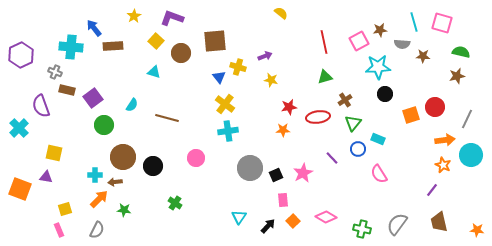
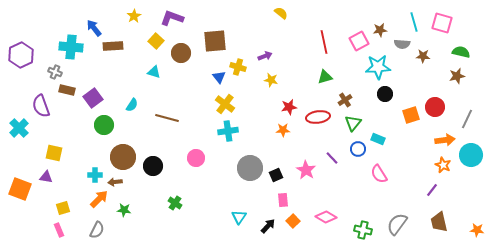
pink star at (303, 173): moved 3 px right, 3 px up; rotated 12 degrees counterclockwise
yellow square at (65, 209): moved 2 px left, 1 px up
green cross at (362, 229): moved 1 px right, 1 px down
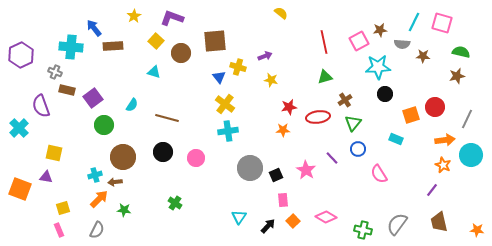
cyan line at (414, 22): rotated 42 degrees clockwise
cyan rectangle at (378, 139): moved 18 px right
black circle at (153, 166): moved 10 px right, 14 px up
cyan cross at (95, 175): rotated 16 degrees counterclockwise
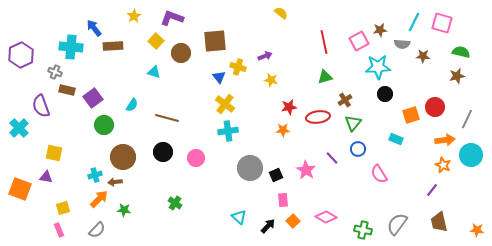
cyan triangle at (239, 217): rotated 21 degrees counterclockwise
gray semicircle at (97, 230): rotated 18 degrees clockwise
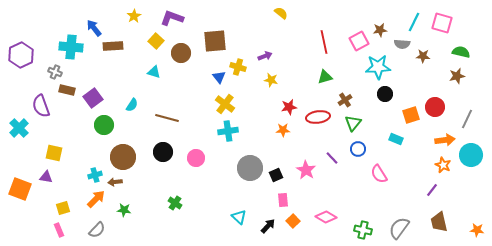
orange arrow at (99, 199): moved 3 px left
gray semicircle at (397, 224): moved 2 px right, 4 px down
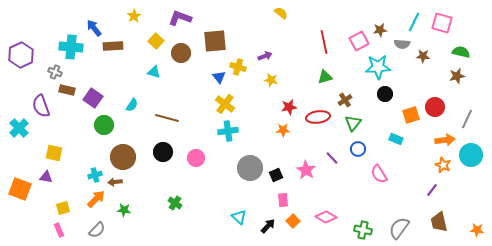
purple L-shape at (172, 18): moved 8 px right
purple square at (93, 98): rotated 18 degrees counterclockwise
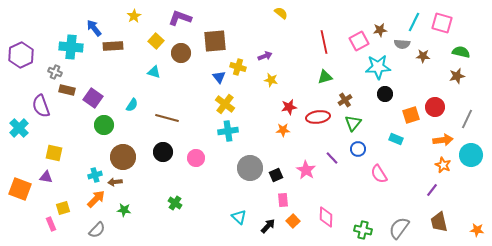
orange arrow at (445, 140): moved 2 px left
pink diamond at (326, 217): rotated 60 degrees clockwise
pink rectangle at (59, 230): moved 8 px left, 6 px up
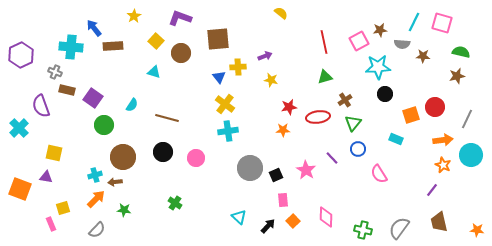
brown square at (215, 41): moved 3 px right, 2 px up
yellow cross at (238, 67): rotated 21 degrees counterclockwise
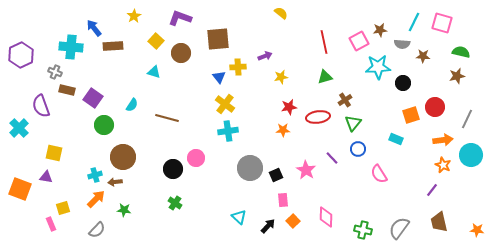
yellow star at (271, 80): moved 10 px right, 3 px up; rotated 24 degrees counterclockwise
black circle at (385, 94): moved 18 px right, 11 px up
black circle at (163, 152): moved 10 px right, 17 px down
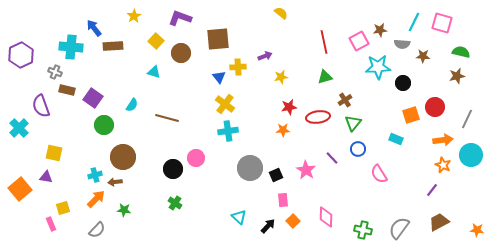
orange square at (20, 189): rotated 30 degrees clockwise
brown trapezoid at (439, 222): rotated 75 degrees clockwise
